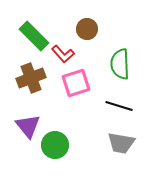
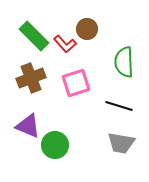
red L-shape: moved 2 px right, 10 px up
green semicircle: moved 4 px right, 2 px up
purple triangle: rotated 28 degrees counterclockwise
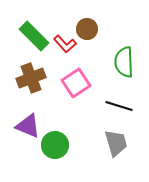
pink square: rotated 16 degrees counterclockwise
gray trapezoid: moved 5 px left; rotated 116 degrees counterclockwise
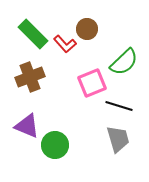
green rectangle: moved 1 px left, 2 px up
green semicircle: rotated 132 degrees counterclockwise
brown cross: moved 1 px left, 1 px up
pink square: moved 16 px right; rotated 12 degrees clockwise
purple triangle: moved 1 px left
gray trapezoid: moved 2 px right, 4 px up
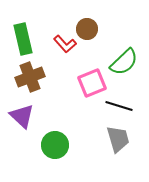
green rectangle: moved 10 px left, 5 px down; rotated 32 degrees clockwise
purple triangle: moved 5 px left, 10 px up; rotated 20 degrees clockwise
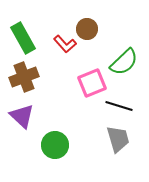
green rectangle: moved 1 px up; rotated 16 degrees counterclockwise
brown cross: moved 6 px left
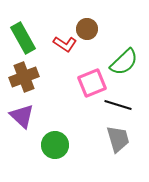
red L-shape: rotated 15 degrees counterclockwise
black line: moved 1 px left, 1 px up
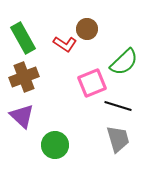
black line: moved 1 px down
